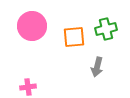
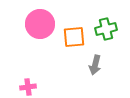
pink circle: moved 8 px right, 2 px up
gray arrow: moved 2 px left, 2 px up
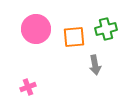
pink circle: moved 4 px left, 5 px down
gray arrow: rotated 24 degrees counterclockwise
pink cross: rotated 14 degrees counterclockwise
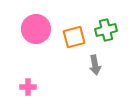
green cross: moved 1 px down
orange square: rotated 10 degrees counterclockwise
pink cross: rotated 21 degrees clockwise
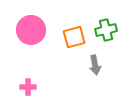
pink circle: moved 5 px left, 1 px down
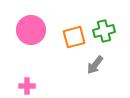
green cross: moved 2 px left, 1 px down
gray arrow: rotated 48 degrees clockwise
pink cross: moved 1 px left, 1 px up
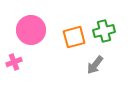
pink cross: moved 13 px left, 24 px up; rotated 21 degrees counterclockwise
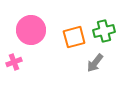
gray arrow: moved 2 px up
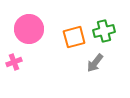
pink circle: moved 2 px left, 1 px up
